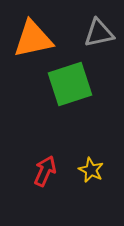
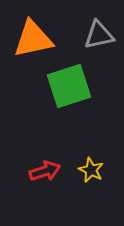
gray triangle: moved 2 px down
green square: moved 1 px left, 2 px down
red arrow: rotated 48 degrees clockwise
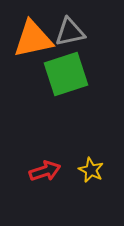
gray triangle: moved 29 px left, 3 px up
green square: moved 3 px left, 12 px up
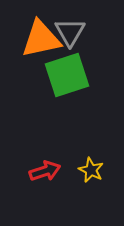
gray triangle: rotated 48 degrees counterclockwise
orange triangle: moved 8 px right
green square: moved 1 px right, 1 px down
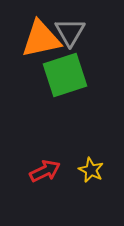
green square: moved 2 px left
red arrow: rotated 8 degrees counterclockwise
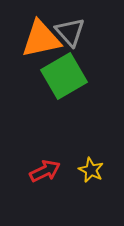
gray triangle: rotated 12 degrees counterclockwise
green square: moved 1 px left, 1 px down; rotated 12 degrees counterclockwise
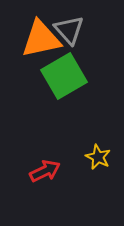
gray triangle: moved 1 px left, 2 px up
yellow star: moved 7 px right, 13 px up
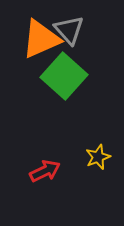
orange triangle: rotated 12 degrees counterclockwise
green square: rotated 18 degrees counterclockwise
yellow star: rotated 25 degrees clockwise
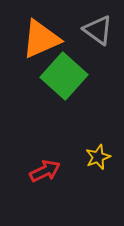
gray triangle: moved 29 px right; rotated 12 degrees counterclockwise
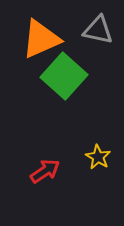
gray triangle: rotated 24 degrees counterclockwise
yellow star: rotated 20 degrees counterclockwise
red arrow: rotated 8 degrees counterclockwise
